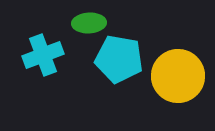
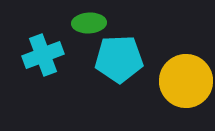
cyan pentagon: rotated 12 degrees counterclockwise
yellow circle: moved 8 px right, 5 px down
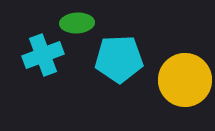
green ellipse: moved 12 px left
yellow circle: moved 1 px left, 1 px up
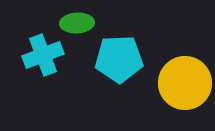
yellow circle: moved 3 px down
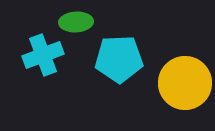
green ellipse: moved 1 px left, 1 px up
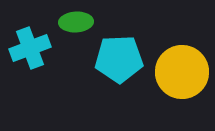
cyan cross: moved 13 px left, 7 px up
yellow circle: moved 3 px left, 11 px up
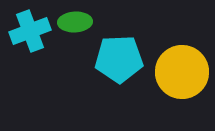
green ellipse: moved 1 px left
cyan cross: moved 17 px up
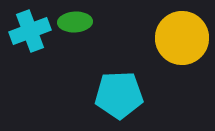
cyan pentagon: moved 36 px down
yellow circle: moved 34 px up
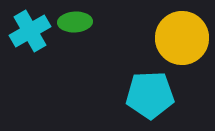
cyan cross: rotated 9 degrees counterclockwise
cyan pentagon: moved 31 px right
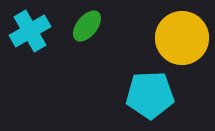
green ellipse: moved 12 px right, 4 px down; rotated 48 degrees counterclockwise
